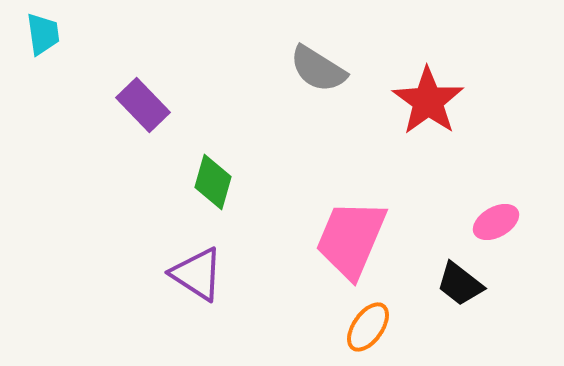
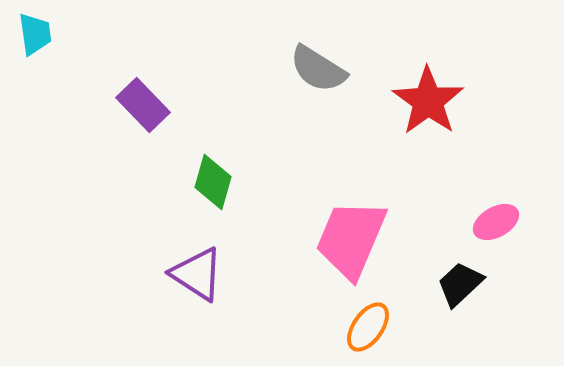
cyan trapezoid: moved 8 px left
black trapezoid: rotated 99 degrees clockwise
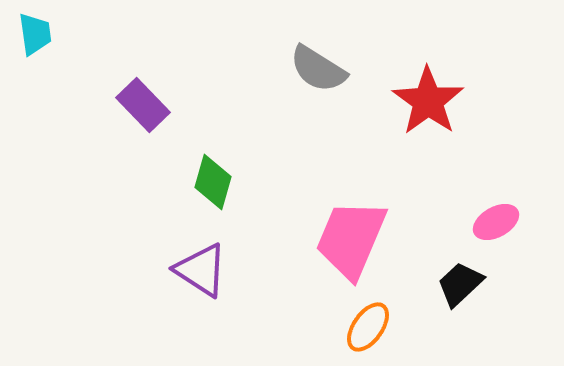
purple triangle: moved 4 px right, 4 px up
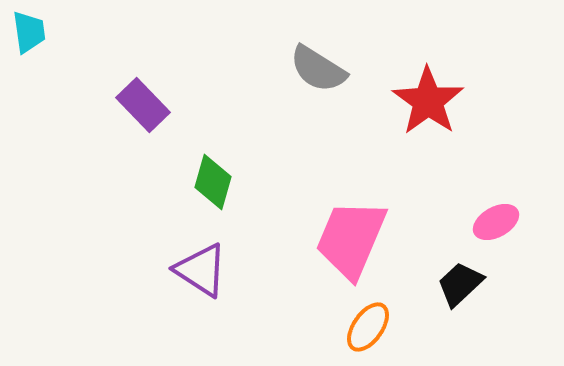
cyan trapezoid: moved 6 px left, 2 px up
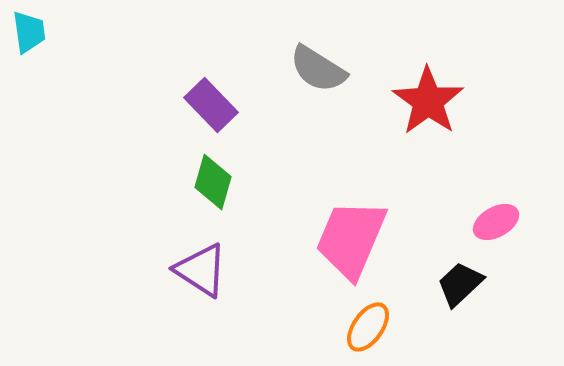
purple rectangle: moved 68 px right
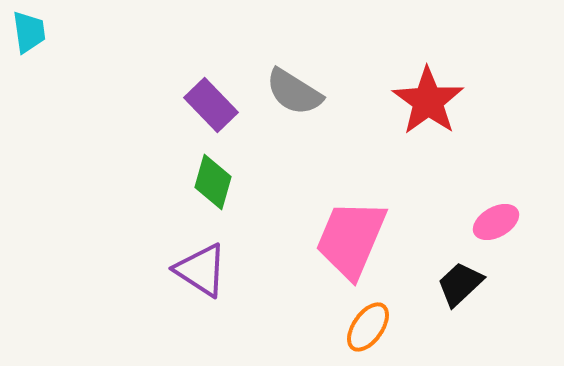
gray semicircle: moved 24 px left, 23 px down
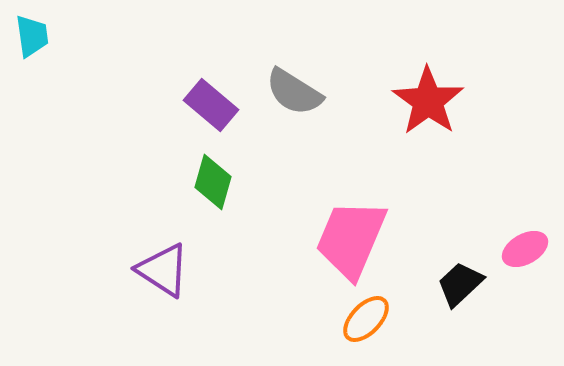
cyan trapezoid: moved 3 px right, 4 px down
purple rectangle: rotated 6 degrees counterclockwise
pink ellipse: moved 29 px right, 27 px down
purple triangle: moved 38 px left
orange ellipse: moved 2 px left, 8 px up; rotated 9 degrees clockwise
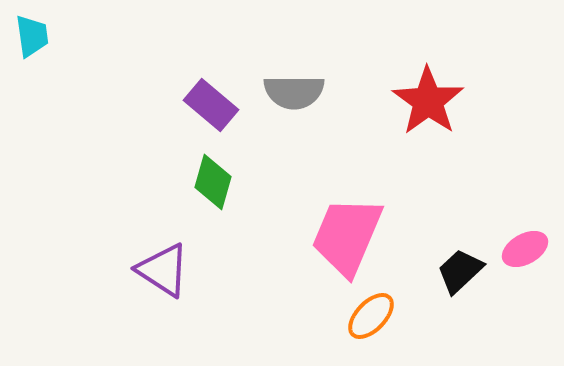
gray semicircle: rotated 32 degrees counterclockwise
pink trapezoid: moved 4 px left, 3 px up
black trapezoid: moved 13 px up
orange ellipse: moved 5 px right, 3 px up
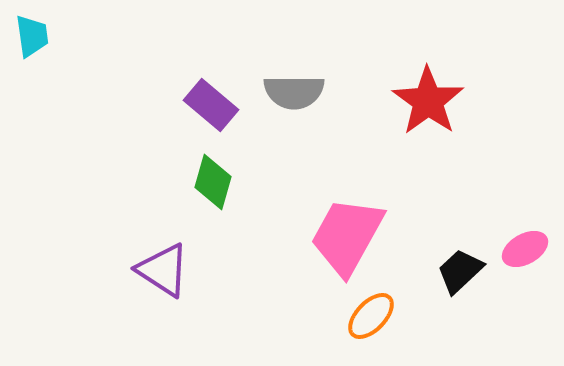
pink trapezoid: rotated 6 degrees clockwise
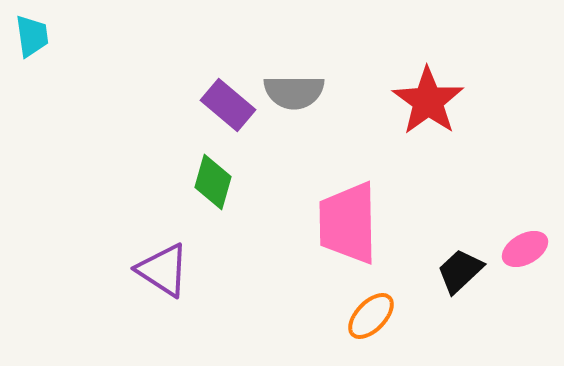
purple rectangle: moved 17 px right
pink trapezoid: moved 1 px right, 13 px up; rotated 30 degrees counterclockwise
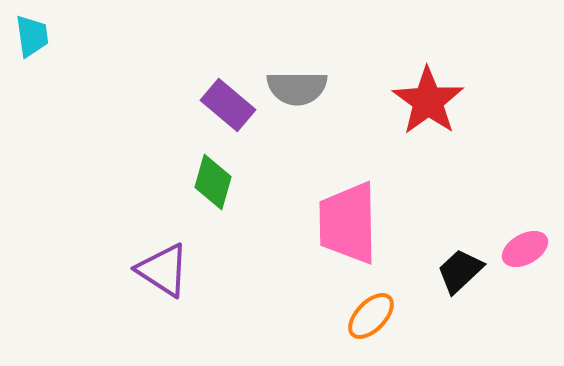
gray semicircle: moved 3 px right, 4 px up
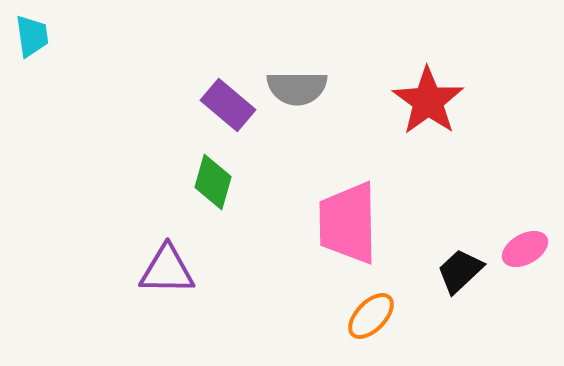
purple triangle: moved 4 px right; rotated 32 degrees counterclockwise
